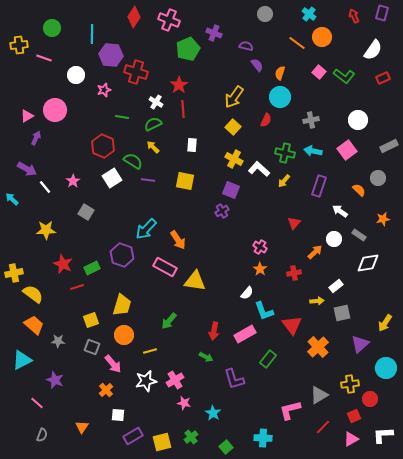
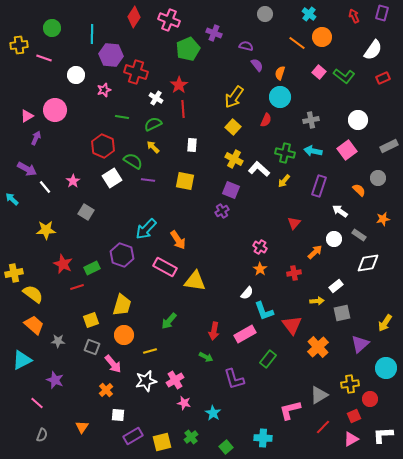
white cross at (156, 102): moved 4 px up
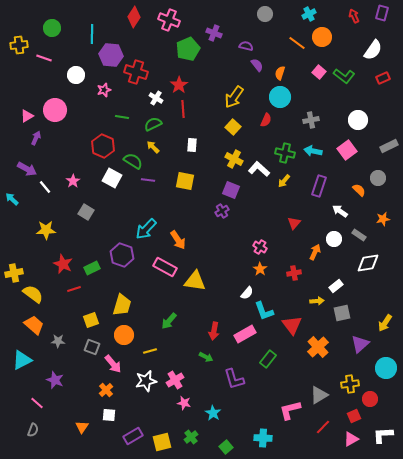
cyan cross at (309, 14): rotated 24 degrees clockwise
white square at (112, 178): rotated 30 degrees counterclockwise
orange arrow at (315, 252): rotated 21 degrees counterclockwise
red line at (77, 287): moved 3 px left, 2 px down
white square at (118, 415): moved 9 px left
gray semicircle at (42, 435): moved 9 px left, 5 px up
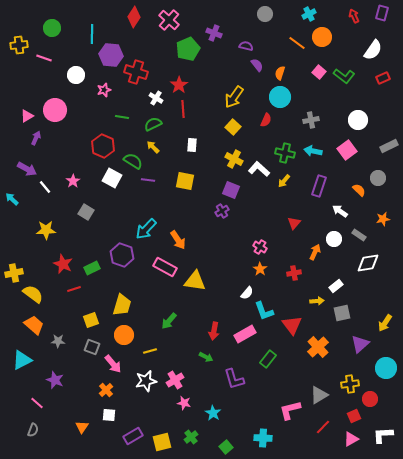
pink cross at (169, 20): rotated 20 degrees clockwise
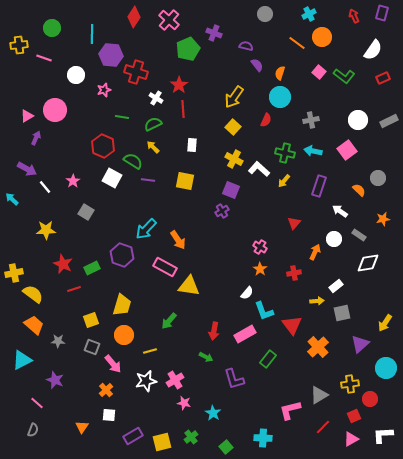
gray rectangle at (389, 146): moved 25 px up
yellow triangle at (195, 281): moved 6 px left, 5 px down
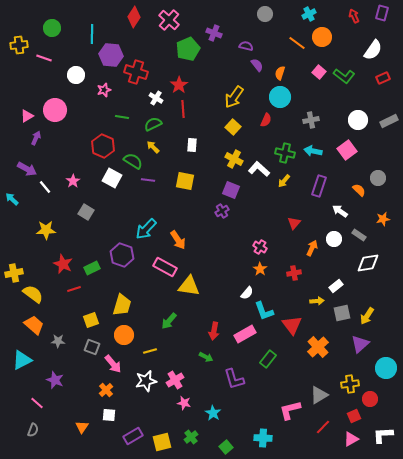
orange arrow at (315, 252): moved 3 px left, 4 px up
yellow arrow at (385, 323): moved 18 px left, 7 px up
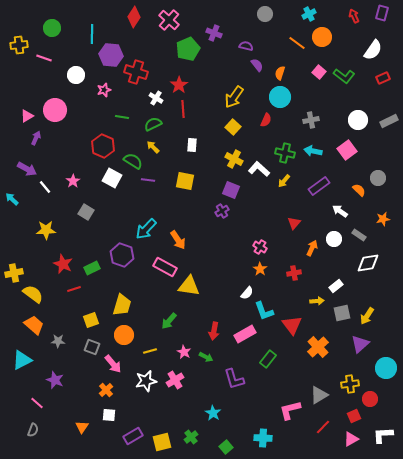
purple rectangle at (319, 186): rotated 35 degrees clockwise
pink star at (184, 403): moved 51 px up; rotated 16 degrees clockwise
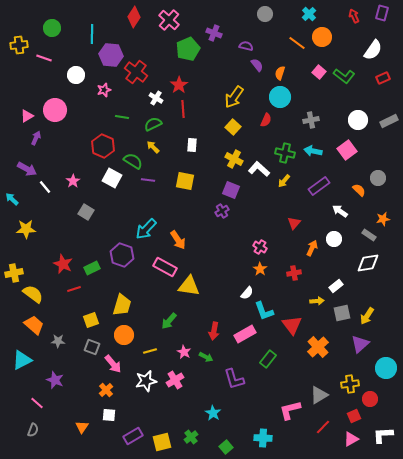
cyan cross at (309, 14): rotated 16 degrees counterclockwise
red cross at (136, 72): rotated 20 degrees clockwise
yellow star at (46, 230): moved 20 px left, 1 px up
gray rectangle at (359, 235): moved 10 px right
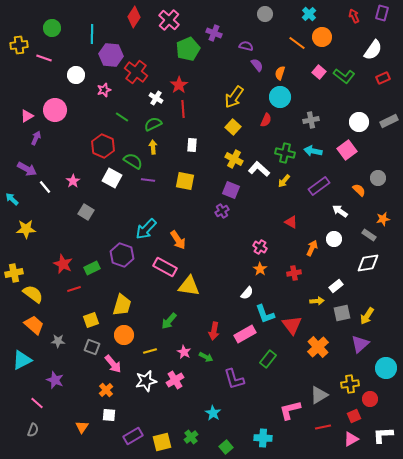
green line at (122, 117): rotated 24 degrees clockwise
white circle at (358, 120): moved 1 px right, 2 px down
yellow arrow at (153, 147): rotated 40 degrees clockwise
red triangle at (294, 223): moved 3 px left, 1 px up; rotated 40 degrees counterclockwise
cyan L-shape at (264, 311): moved 1 px right, 3 px down
red line at (323, 427): rotated 35 degrees clockwise
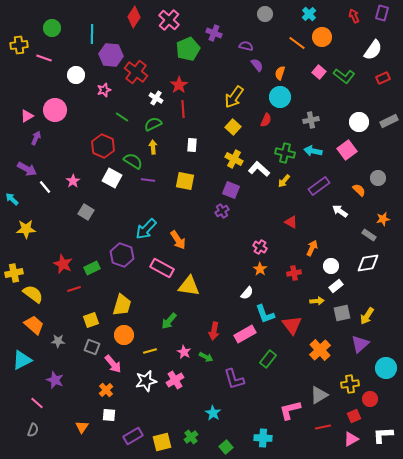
white circle at (334, 239): moved 3 px left, 27 px down
pink rectangle at (165, 267): moved 3 px left, 1 px down
orange cross at (318, 347): moved 2 px right, 3 px down
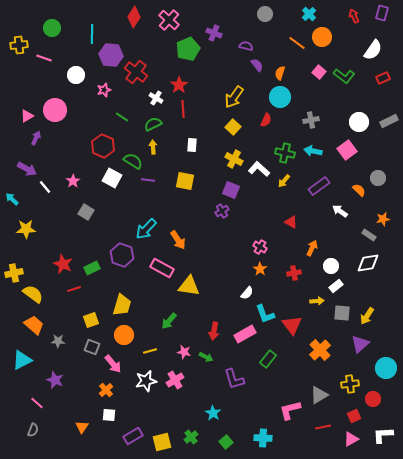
gray square at (342, 313): rotated 18 degrees clockwise
pink star at (184, 352): rotated 16 degrees counterclockwise
red circle at (370, 399): moved 3 px right
green square at (226, 447): moved 5 px up
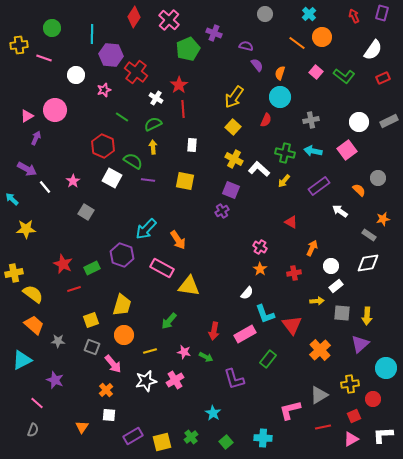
pink square at (319, 72): moved 3 px left
yellow arrow at (367, 316): rotated 30 degrees counterclockwise
